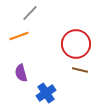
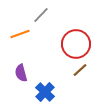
gray line: moved 11 px right, 2 px down
orange line: moved 1 px right, 2 px up
brown line: rotated 56 degrees counterclockwise
blue cross: moved 1 px left, 1 px up; rotated 12 degrees counterclockwise
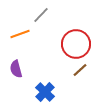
purple semicircle: moved 5 px left, 4 px up
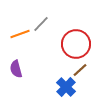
gray line: moved 9 px down
blue cross: moved 21 px right, 5 px up
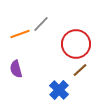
blue cross: moved 7 px left, 3 px down
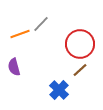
red circle: moved 4 px right
purple semicircle: moved 2 px left, 2 px up
